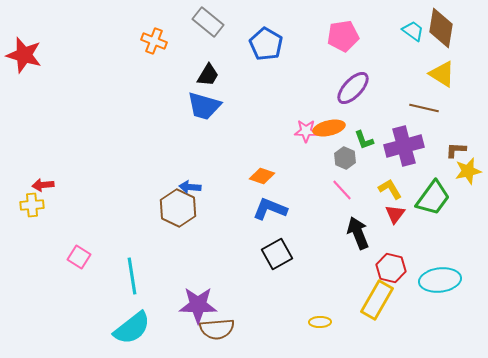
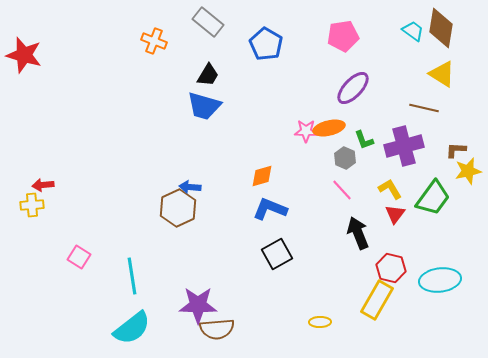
orange diamond: rotated 35 degrees counterclockwise
brown hexagon: rotated 9 degrees clockwise
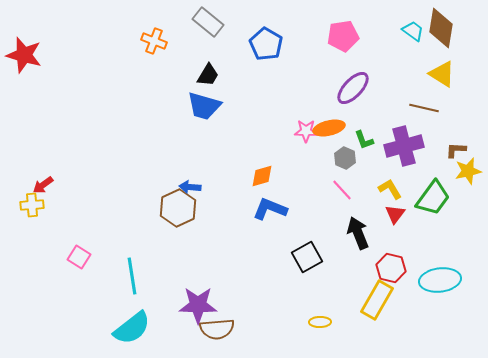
red arrow: rotated 30 degrees counterclockwise
black square: moved 30 px right, 3 px down
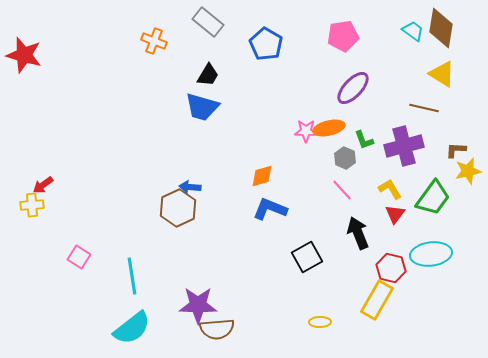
blue trapezoid: moved 2 px left, 1 px down
cyan ellipse: moved 9 px left, 26 px up
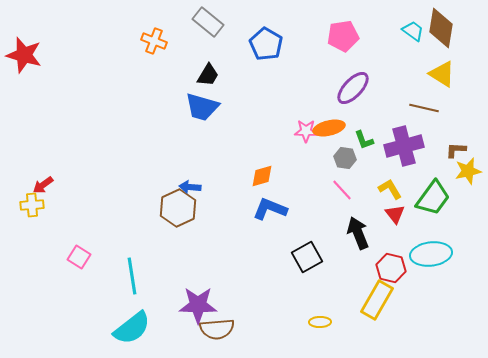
gray hexagon: rotated 15 degrees counterclockwise
red triangle: rotated 15 degrees counterclockwise
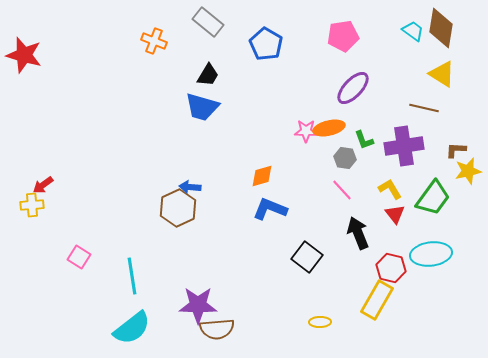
purple cross: rotated 6 degrees clockwise
black square: rotated 24 degrees counterclockwise
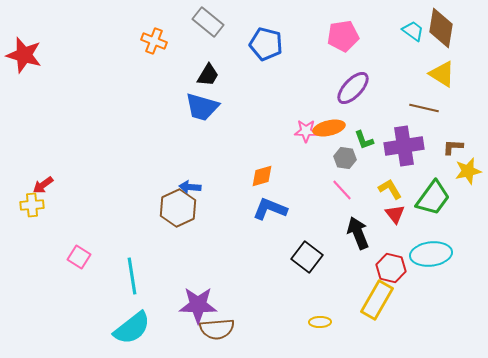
blue pentagon: rotated 16 degrees counterclockwise
brown L-shape: moved 3 px left, 3 px up
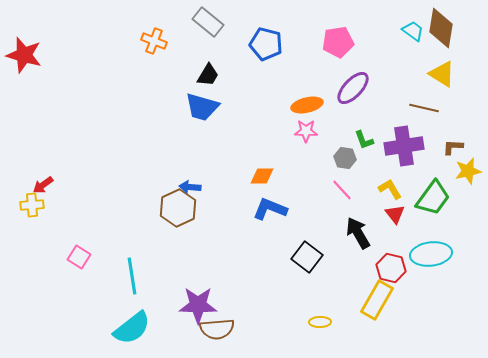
pink pentagon: moved 5 px left, 6 px down
orange ellipse: moved 22 px left, 23 px up
orange diamond: rotated 15 degrees clockwise
black arrow: rotated 8 degrees counterclockwise
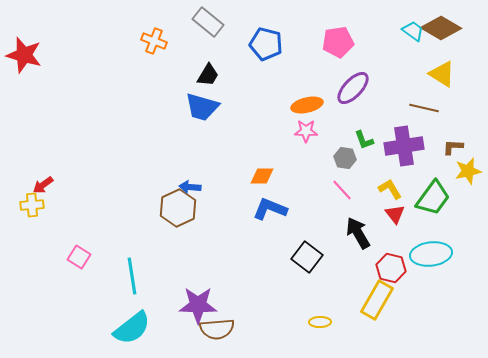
brown diamond: rotated 69 degrees counterclockwise
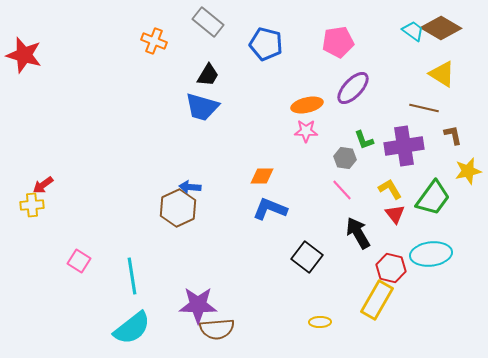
brown L-shape: moved 12 px up; rotated 75 degrees clockwise
pink square: moved 4 px down
